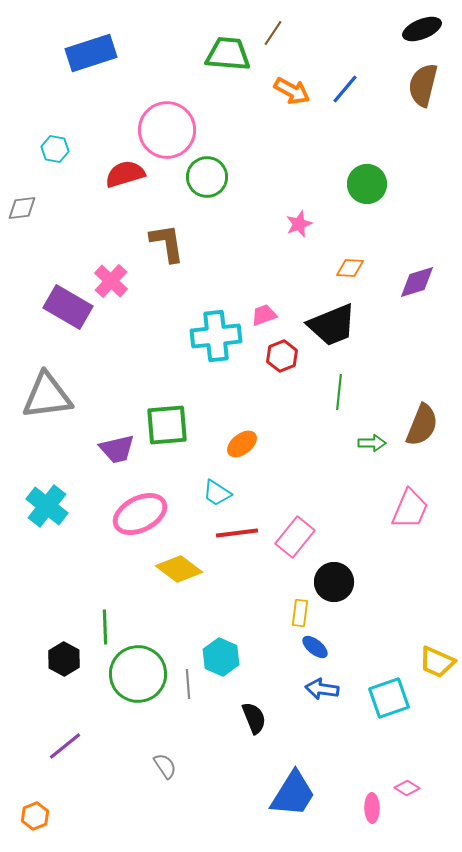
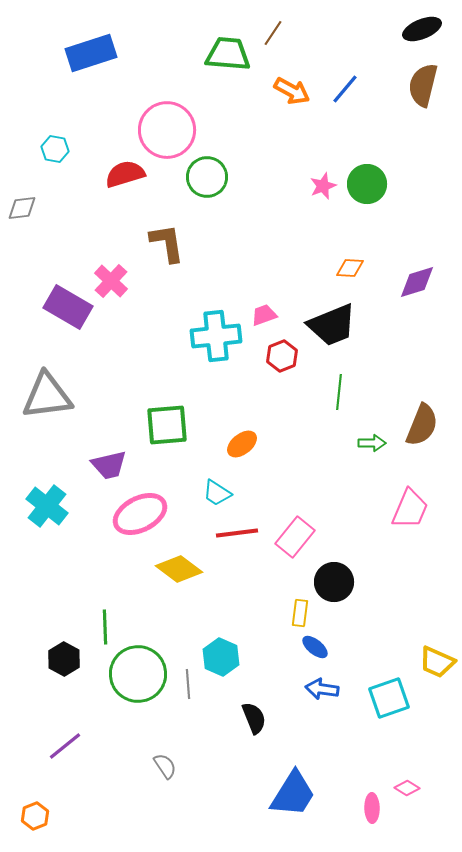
pink star at (299, 224): moved 24 px right, 38 px up
purple trapezoid at (117, 449): moved 8 px left, 16 px down
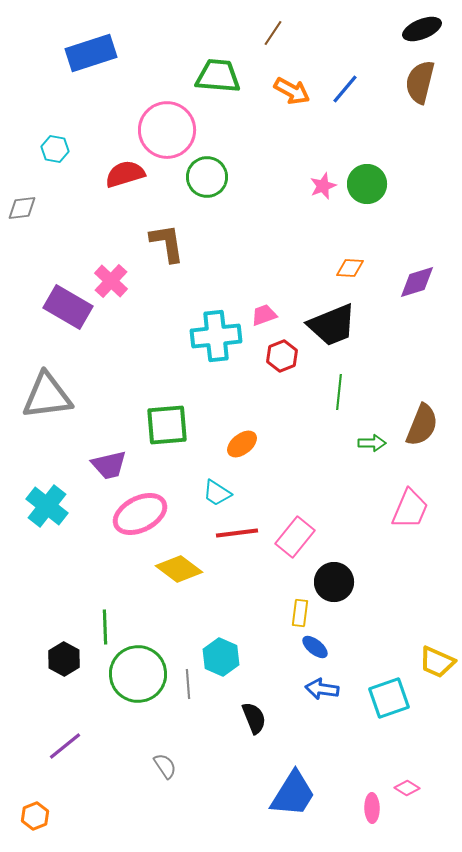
green trapezoid at (228, 54): moved 10 px left, 22 px down
brown semicircle at (423, 85): moved 3 px left, 3 px up
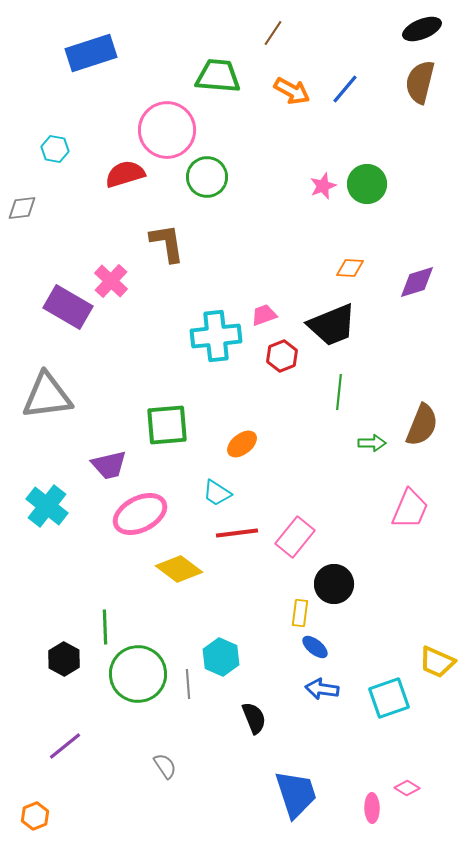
black circle at (334, 582): moved 2 px down
blue trapezoid at (293, 794): moved 3 px right; rotated 50 degrees counterclockwise
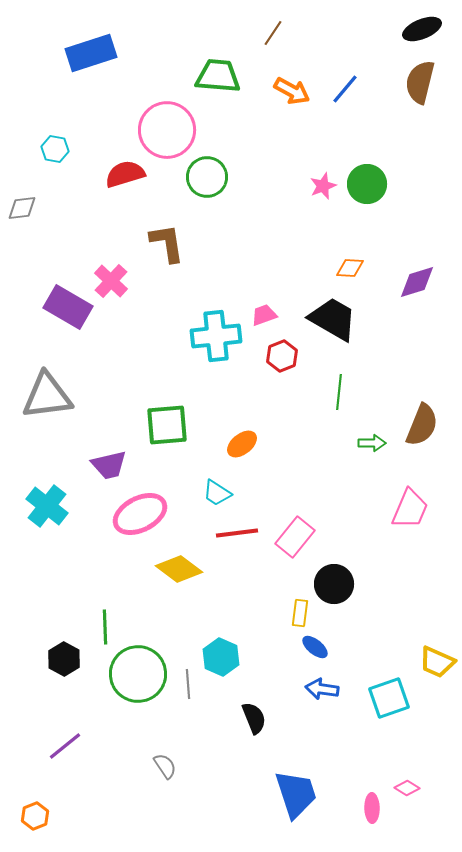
black trapezoid at (332, 325): moved 1 px right, 6 px up; rotated 128 degrees counterclockwise
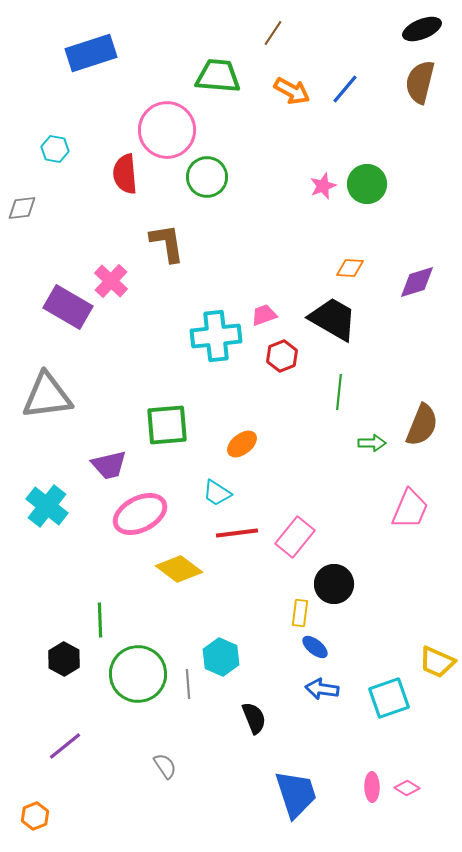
red semicircle at (125, 174): rotated 78 degrees counterclockwise
green line at (105, 627): moved 5 px left, 7 px up
pink ellipse at (372, 808): moved 21 px up
